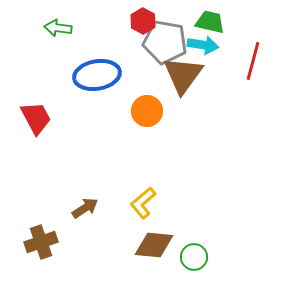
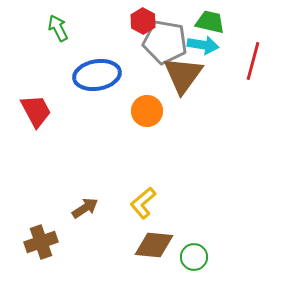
green arrow: rotated 56 degrees clockwise
red trapezoid: moved 7 px up
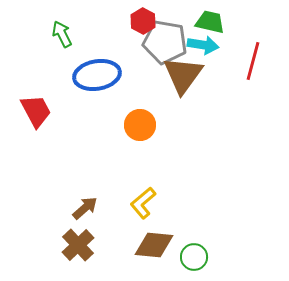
green arrow: moved 4 px right, 6 px down
orange circle: moved 7 px left, 14 px down
brown arrow: rotated 8 degrees counterclockwise
brown cross: moved 37 px right, 3 px down; rotated 24 degrees counterclockwise
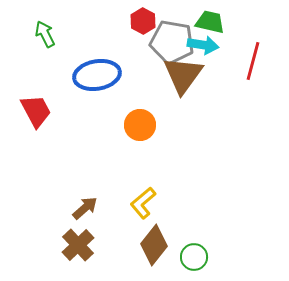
green arrow: moved 17 px left
gray pentagon: moved 7 px right
brown diamond: rotated 57 degrees counterclockwise
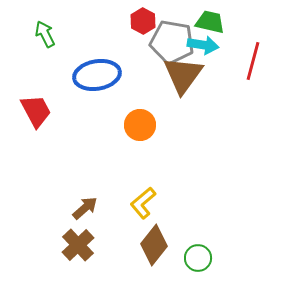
green circle: moved 4 px right, 1 px down
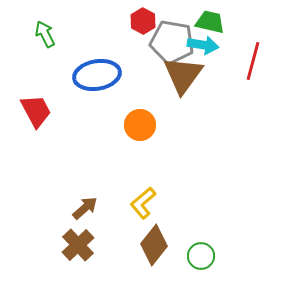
green circle: moved 3 px right, 2 px up
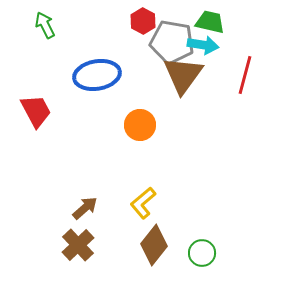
green arrow: moved 9 px up
red line: moved 8 px left, 14 px down
green circle: moved 1 px right, 3 px up
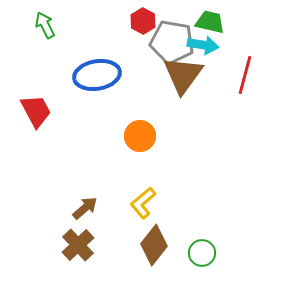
orange circle: moved 11 px down
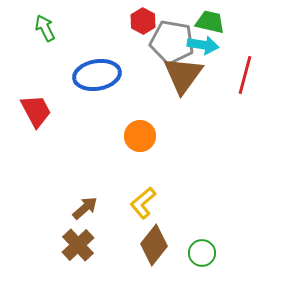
green arrow: moved 3 px down
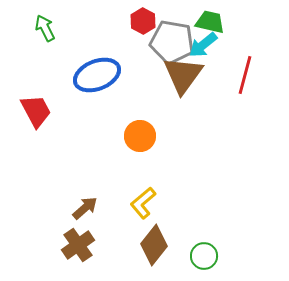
cyan arrow: rotated 132 degrees clockwise
blue ellipse: rotated 12 degrees counterclockwise
brown cross: rotated 8 degrees clockwise
green circle: moved 2 px right, 3 px down
